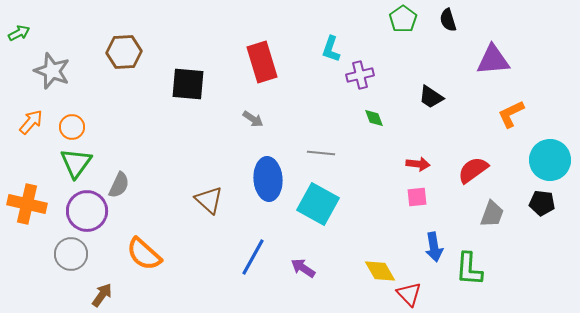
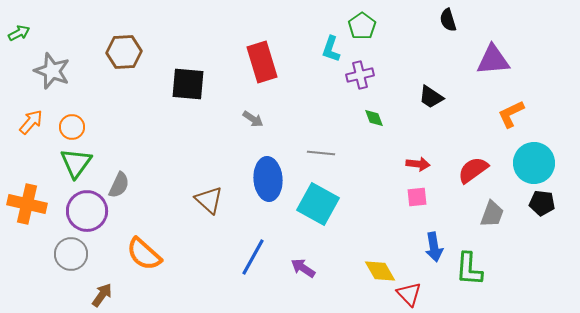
green pentagon: moved 41 px left, 7 px down
cyan circle: moved 16 px left, 3 px down
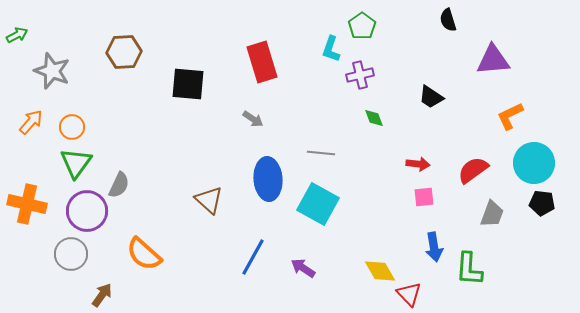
green arrow: moved 2 px left, 2 px down
orange L-shape: moved 1 px left, 2 px down
pink square: moved 7 px right
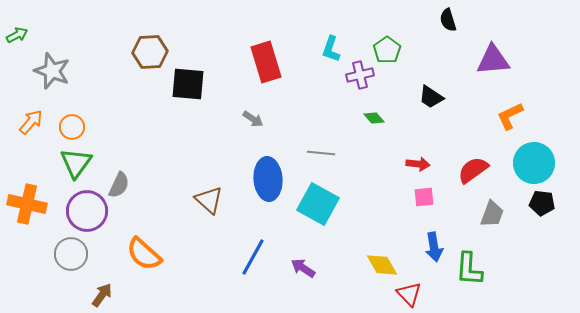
green pentagon: moved 25 px right, 24 px down
brown hexagon: moved 26 px right
red rectangle: moved 4 px right
green diamond: rotated 20 degrees counterclockwise
yellow diamond: moved 2 px right, 6 px up
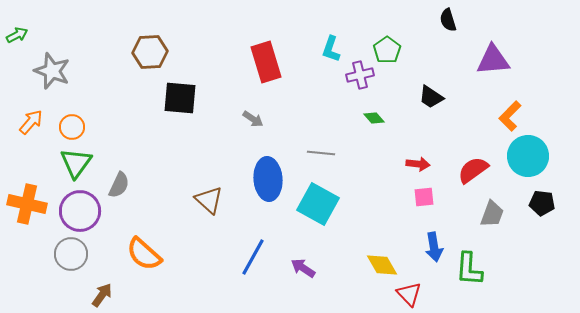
black square: moved 8 px left, 14 px down
orange L-shape: rotated 20 degrees counterclockwise
cyan circle: moved 6 px left, 7 px up
purple circle: moved 7 px left
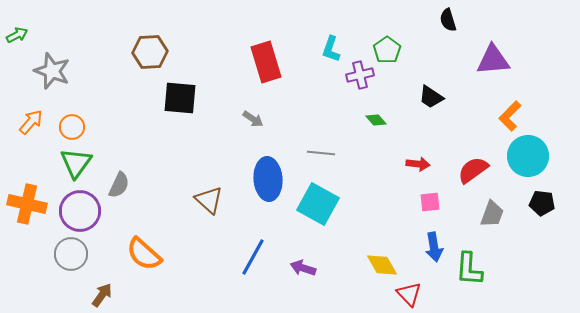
green diamond: moved 2 px right, 2 px down
pink square: moved 6 px right, 5 px down
purple arrow: rotated 15 degrees counterclockwise
